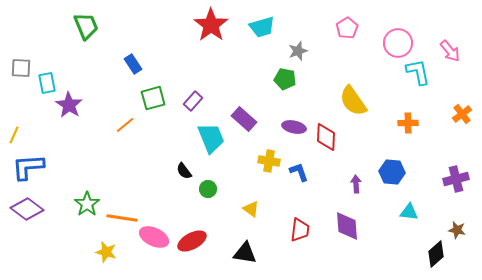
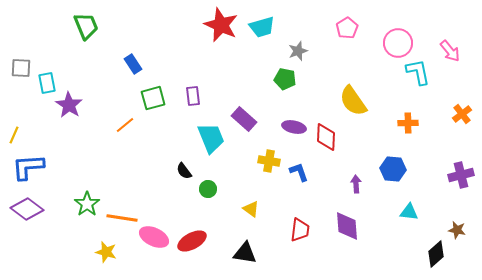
red star at (211, 25): moved 10 px right; rotated 12 degrees counterclockwise
purple rectangle at (193, 101): moved 5 px up; rotated 48 degrees counterclockwise
blue hexagon at (392, 172): moved 1 px right, 3 px up
purple cross at (456, 179): moved 5 px right, 4 px up
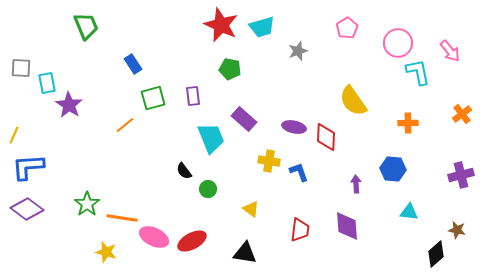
green pentagon at (285, 79): moved 55 px left, 10 px up
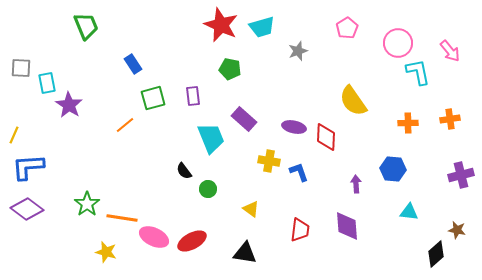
orange cross at (462, 114): moved 12 px left, 5 px down; rotated 30 degrees clockwise
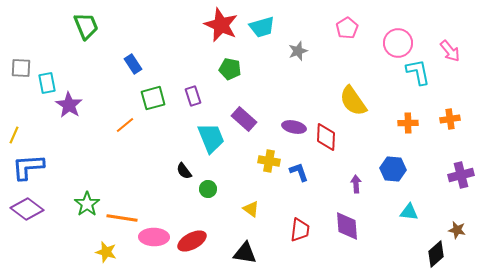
purple rectangle at (193, 96): rotated 12 degrees counterclockwise
pink ellipse at (154, 237): rotated 24 degrees counterclockwise
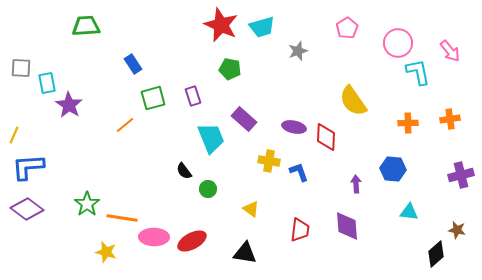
green trapezoid at (86, 26): rotated 72 degrees counterclockwise
